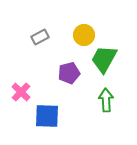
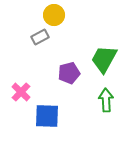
yellow circle: moved 30 px left, 20 px up
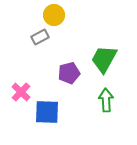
blue square: moved 4 px up
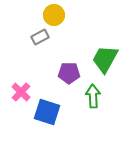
green trapezoid: moved 1 px right
purple pentagon: rotated 15 degrees clockwise
green arrow: moved 13 px left, 4 px up
blue square: rotated 16 degrees clockwise
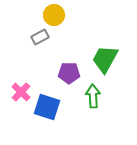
blue square: moved 5 px up
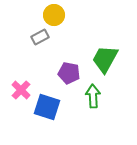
purple pentagon: rotated 10 degrees clockwise
pink cross: moved 2 px up
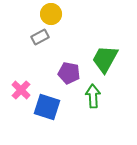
yellow circle: moved 3 px left, 1 px up
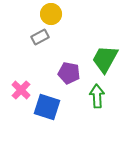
green arrow: moved 4 px right
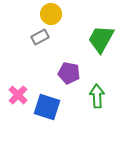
green trapezoid: moved 4 px left, 20 px up
pink cross: moved 3 px left, 5 px down
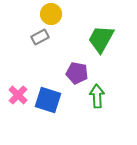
purple pentagon: moved 8 px right
blue square: moved 1 px right, 7 px up
